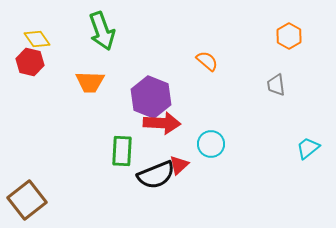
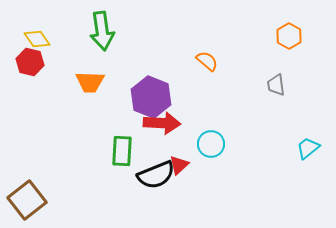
green arrow: rotated 12 degrees clockwise
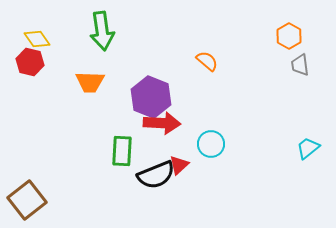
gray trapezoid: moved 24 px right, 20 px up
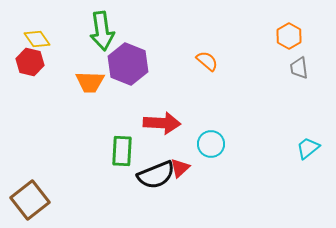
gray trapezoid: moved 1 px left, 3 px down
purple hexagon: moved 23 px left, 33 px up
red triangle: moved 1 px right, 3 px down
brown square: moved 3 px right
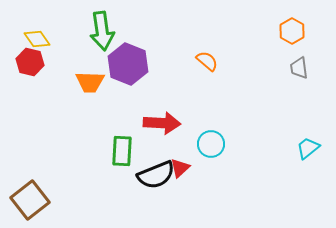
orange hexagon: moved 3 px right, 5 px up
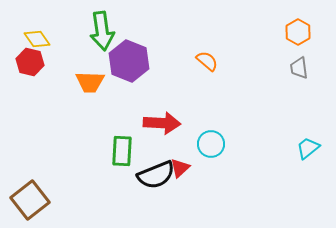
orange hexagon: moved 6 px right, 1 px down
purple hexagon: moved 1 px right, 3 px up
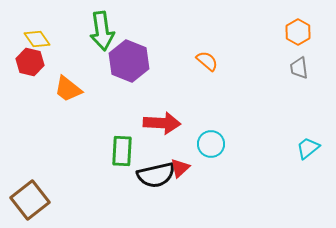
orange trapezoid: moved 22 px left, 7 px down; rotated 36 degrees clockwise
black semicircle: rotated 9 degrees clockwise
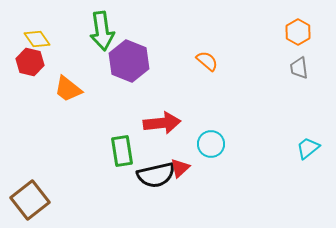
red arrow: rotated 9 degrees counterclockwise
green rectangle: rotated 12 degrees counterclockwise
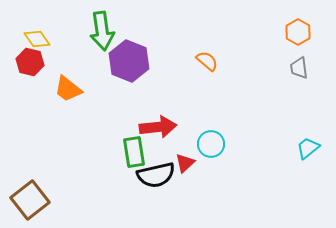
red arrow: moved 4 px left, 4 px down
green rectangle: moved 12 px right, 1 px down
red triangle: moved 5 px right, 5 px up
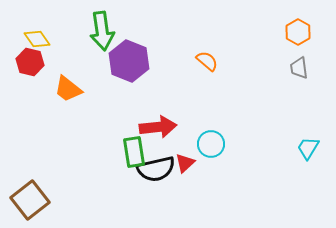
cyan trapezoid: rotated 20 degrees counterclockwise
black semicircle: moved 6 px up
